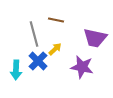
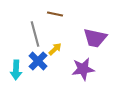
brown line: moved 1 px left, 6 px up
gray line: moved 1 px right
purple star: moved 1 px right, 2 px down; rotated 20 degrees counterclockwise
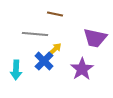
gray line: rotated 70 degrees counterclockwise
blue cross: moved 6 px right
purple star: moved 1 px left; rotated 25 degrees counterclockwise
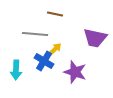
blue cross: rotated 12 degrees counterclockwise
purple star: moved 7 px left, 3 px down; rotated 20 degrees counterclockwise
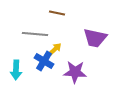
brown line: moved 2 px right, 1 px up
purple star: rotated 15 degrees counterclockwise
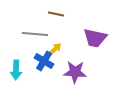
brown line: moved 1 px left, 1 px down
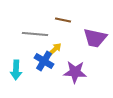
brown line: moved 7 px right, 6 px down
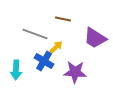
brown line: moved 1 px up
gray line: rotated 15 degrees clockwise
purple trapezoid: rotated 20 degrees clockwise
yellow arrow: moved 1 px right, 2 px up
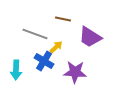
purple trapezoid: moved 5 px left, 1 px up
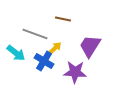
purple trapezoid: moved 9 px down; rotated 90 degrees clockwise
yellow arrow: moved 1 px left, 1 px down
cyan arrow: moved 17 px up; rotated 54 degrees counterclockwise
